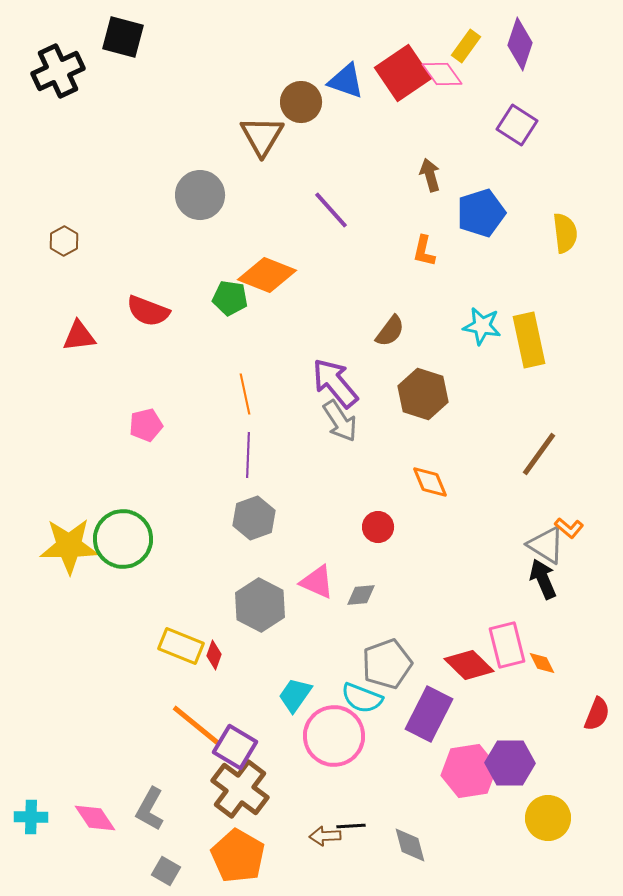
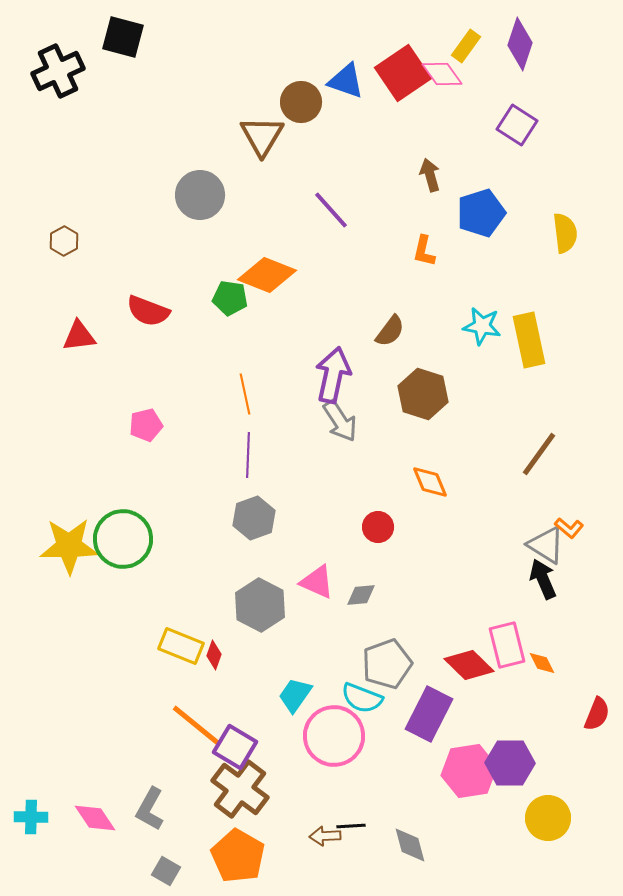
purple arrow at (335, 383): moved 2 px left, 8 px up; rotated 52 degrees clockwise
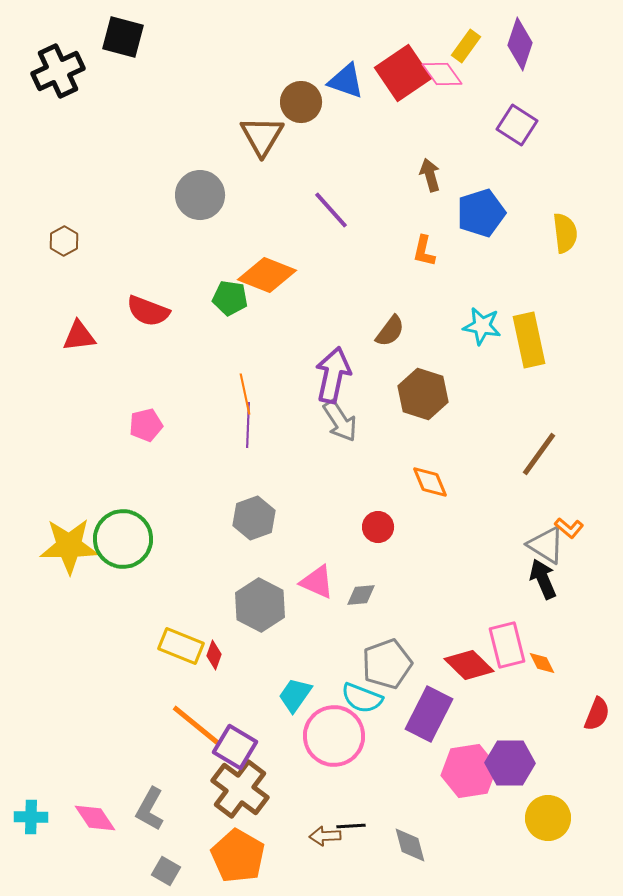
purple line at (248, 455): moved 30 px up
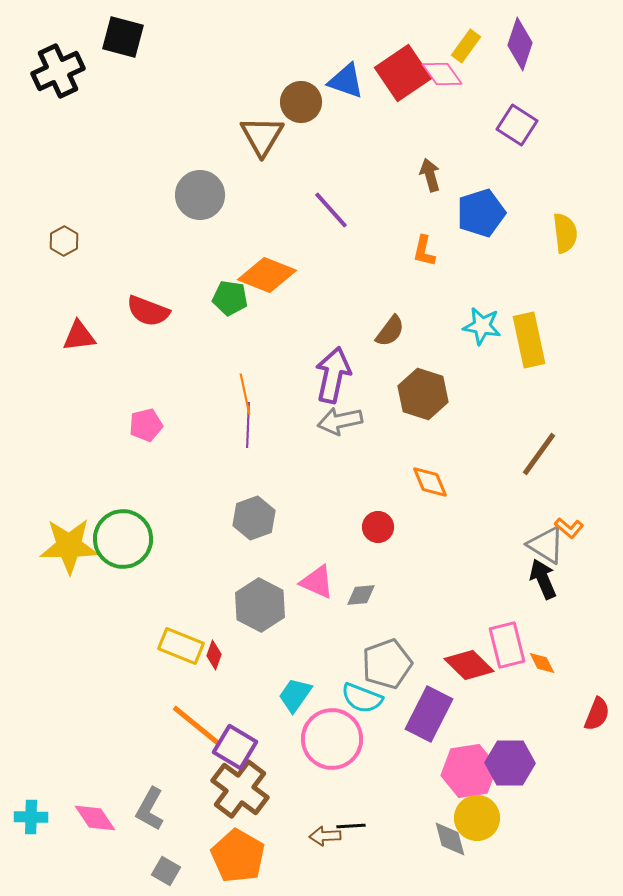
gray arrow at (340, 421): rotated 111 degrees clockwise
pink circle at (334, 736): moved 2 px left, 3 px down
yellow circle at (548, 818): moved 71 px left
gray diamond at (410, 845): moved 40 px right, 6 px up
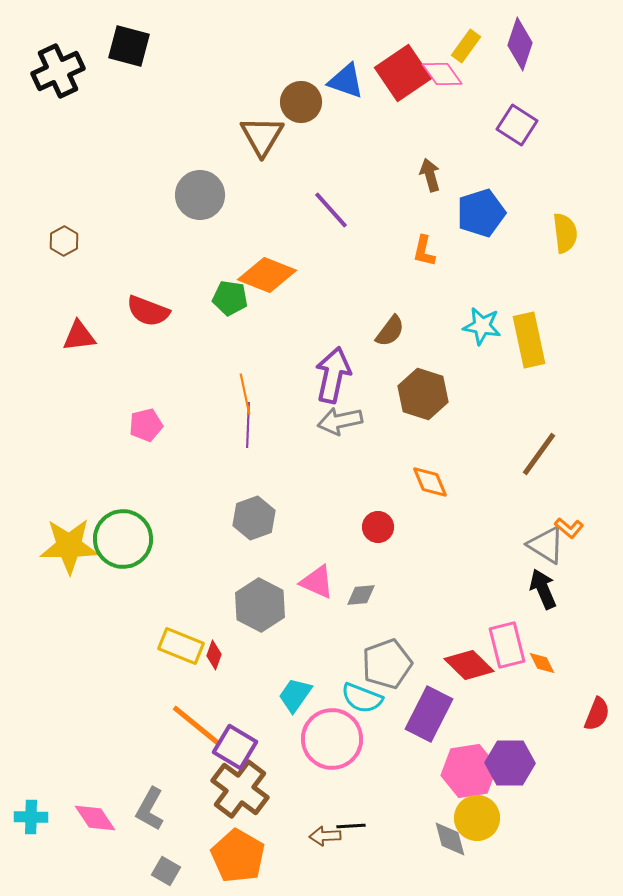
black square at (123, 37): moved 6 px right, 9 px down
black arrow at (543, 579): moved 10 px down
